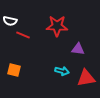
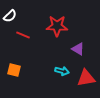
white semicircle: moved 5 px up; rotated 56 degrees counterclockwise
purple triangle: rotated 24 degrees clockwise
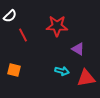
red line: rotated 40 degrees clockwise
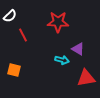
red star: moved 1 px right, 4 px up
cyan arrow: moved 11 px up
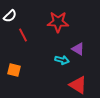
red triangle: moved 8 px left, 7 px down; rotated 42 degrees clockwise
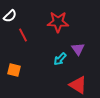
purple triangle: rotated 24 degrees clockwise
cyan arrow: moved 2 px left, 1 px up; rotated 120 degrees clockwise
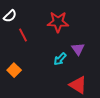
orange square: rotated 32 degrees clockwise
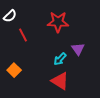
red triangle: moved 18 px left, 4 px up
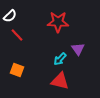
red line: moved 6 px left; rotated 16 degrees counterclockwise
orange square: moved 3 px right; rotated 24 degrees counterclockwise
red triangle: rotated 18 degrees counterclockwise
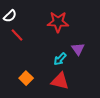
orange square: moved 9 px right, 8 px down; rotated 24 degrees clockwise
